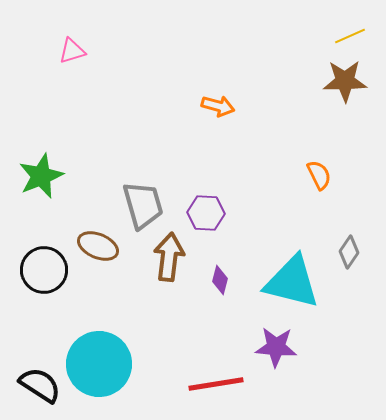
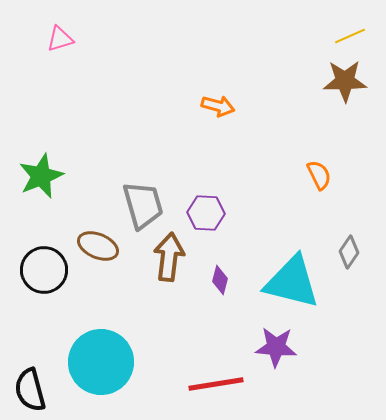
pink triangle: moved 12 px left, 12 px up
cyan circle: moved 2 px right, 2 px up
black semicircle: moved 10 px left, 5 px down; rotated 138 degrees counterclockwise
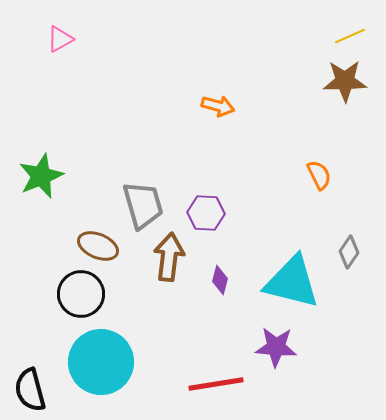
pink triangle: rotated 12 degrees counterclockwise
black circle: moved 37 px right, 24 px down
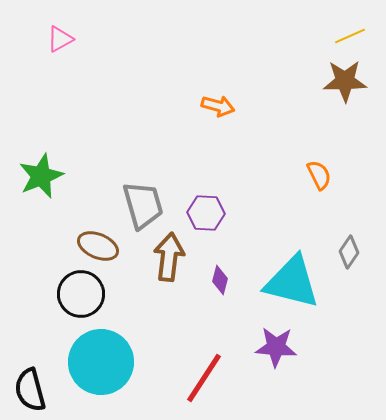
red line: moved 12 px left, 6 px up; rotated 48 degrees counterclockwise
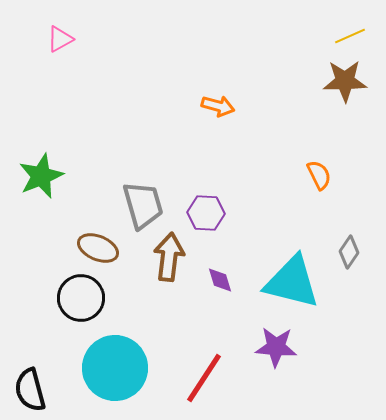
brown ellipse: moved 2 px down
purple diamond: rotated 32 degrees counterclockwise
black circle: moved 4 px down
cyan circle: moved 14 px right, 6 px down
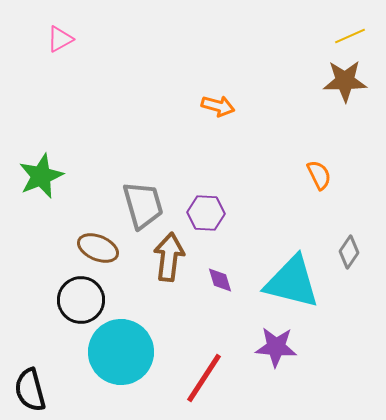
black circle: moved 2 px down
cyan circle: moved 6 px right, 16 px up
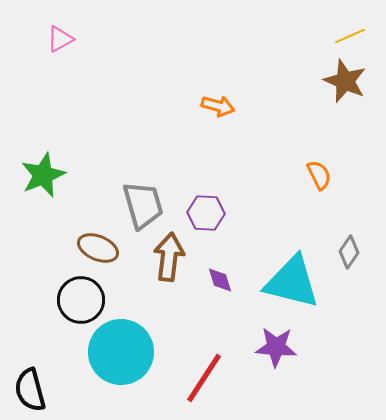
brown star: rotated 24 degrees clockwise
green star: moved 2 px right, 1 px up
